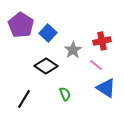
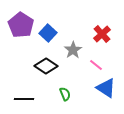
red cross: moved 7 px up; rotated 30 degrees counterclockwise
black line: rotated 60 degrees clockwise
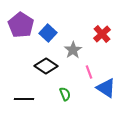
pink line: moved 7 px left, 7 px down; rotated 32 degrees clockwise
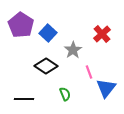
blue triangle: rotated 35 degrees clockwise
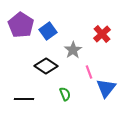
blue square: moved 2 px up; rotated 12 degrees clockwise
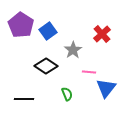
pink line: rotated 64 degrees counterclockwise
green semicircle: moved 2 px right
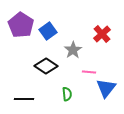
green semicircle: rotated 16 degrees clockwise
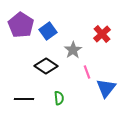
pink line: moved 2 px left; rotated 64 degrees clockwise
green semicircle: moved 8 px left, 4 px down
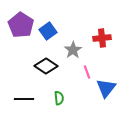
red cross: moved 4 px down; rotated 36 degrees clockwise
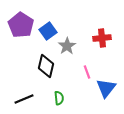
gray star: moved 6 px left, 4 px up
black diamond: rotated 70 degrees clockwise
black line: rotated 24 degrees counterclockwise
